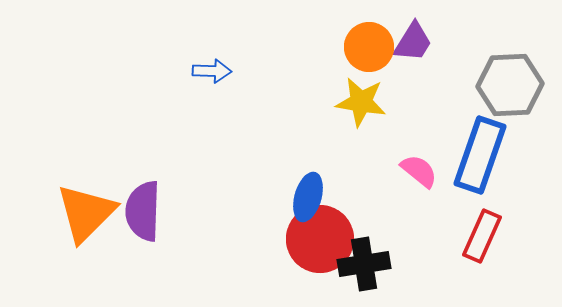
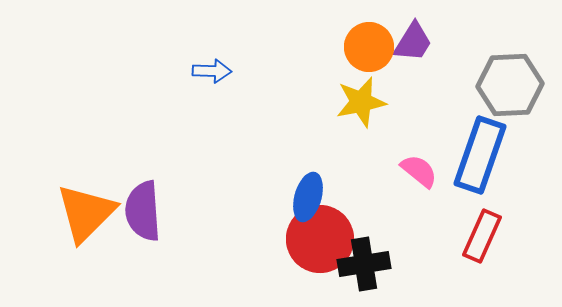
yellow star: rotated 21 degrees counterclockwise
purple semicircle: rotated 6 degrees counterclockwise
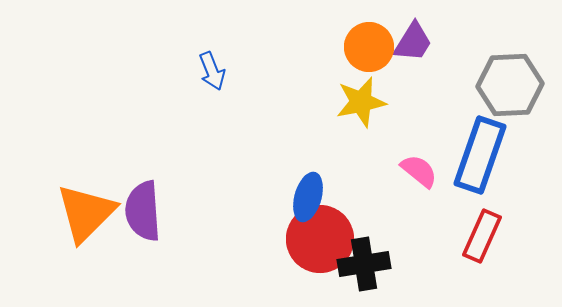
blue arrow: rotated 66 degrees clockwise
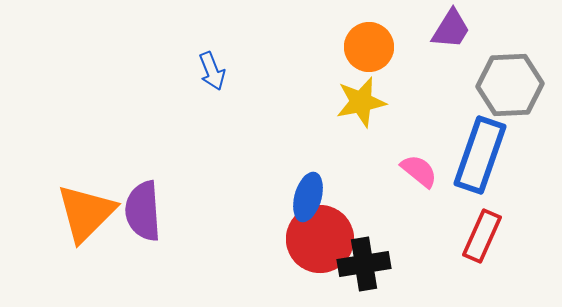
purple trapezoid: moved 38 px right, 13 px up
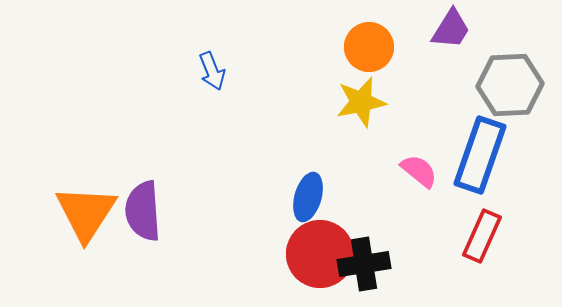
orange triangle: rotated 12 degrees counterclockwise
red circle: moved 15 px down
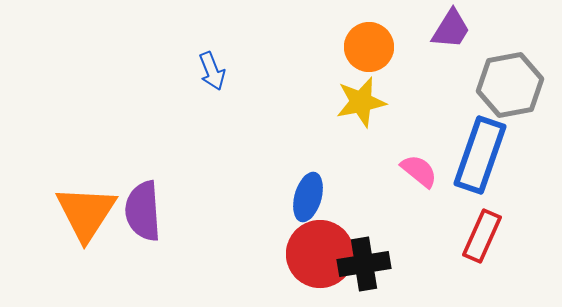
gray hexagon: rotated 8 degrees counterclockwise
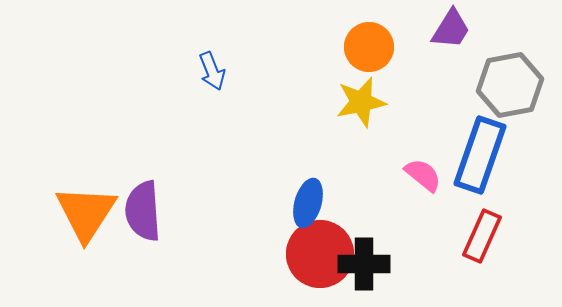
pink semicircle: moved 4 px right, 4 px down
blue ellipse: moved 6 px down
black cross: rotated 9 degrees clockwise
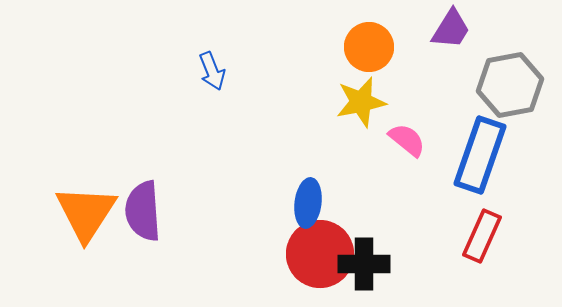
pink semicircle: moved 16 px left, 35 px up
blue ellipse: rotated 9 degrees counterclockwise
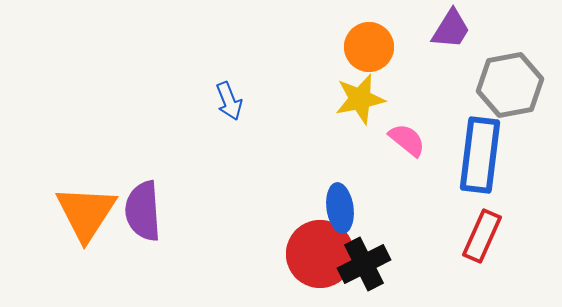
blue arrow: moved 17 px right, 30 px down
yellow star: moved 1 px left, 3 px up
blue rectangle: rotated 12 degrees counterclockwise
blue ellipse: moved 32 px right, 5 px down; rotated 15 degrees counterclockwise
black cross: rotated 27 degrees counterclockwise
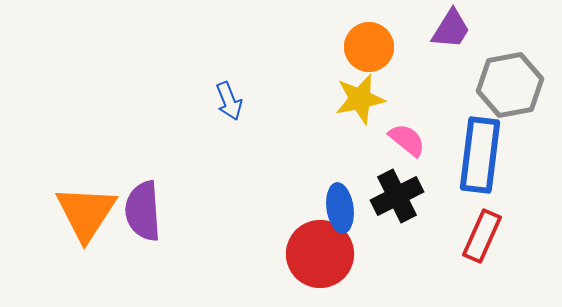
black cross: moved 33 px right, 68 px up
